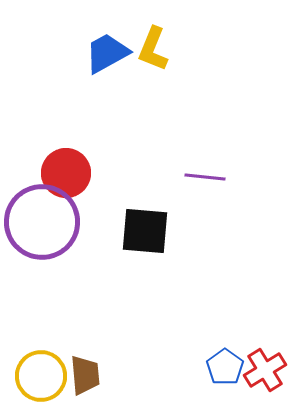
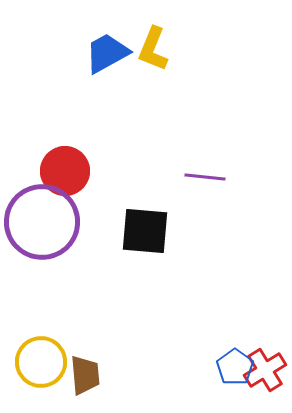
red circle: moved 1 px left, 2 px up
blue pentagon: moved 10 px right
yellow circle: moved 14 px up
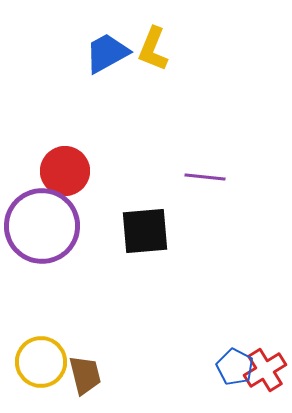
purple circle: moved 4 px down
black square: rotated 10 degrees counterclockwise
blue pentagon: rotated 9 degrees counterclockwise
brown trapezoid: rotated 9 degrees counterclockwise
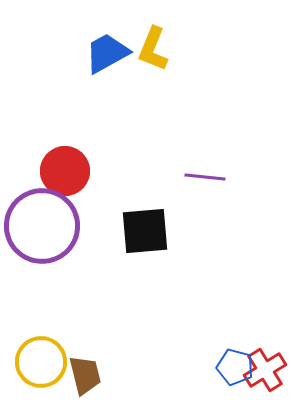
blue pentagon: rotated 12 degrees counterclockwise
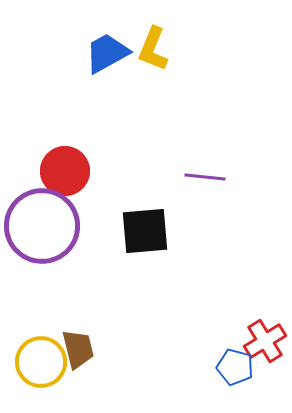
red cross: moved 29 px up
brown trapezoid: moved 7 px left, 26 px up
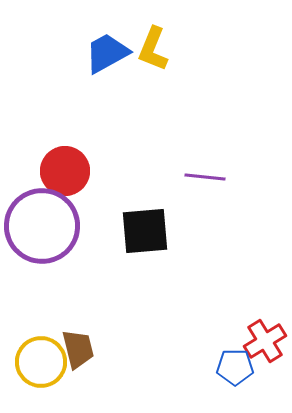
blue pentagon: rotated 15 degrees counterclockwise
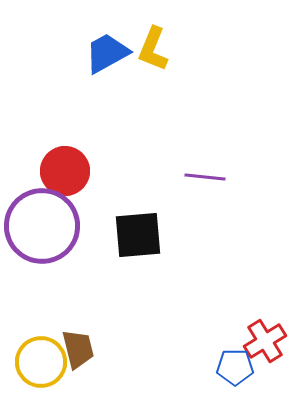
black square: moved 7 px left, 4 px down
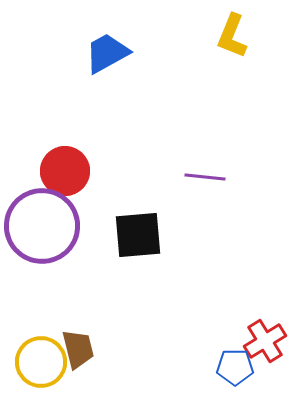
yellow L-shape: moved 79 px right, 13 px up
